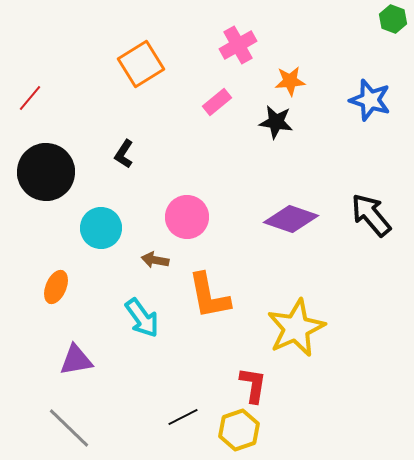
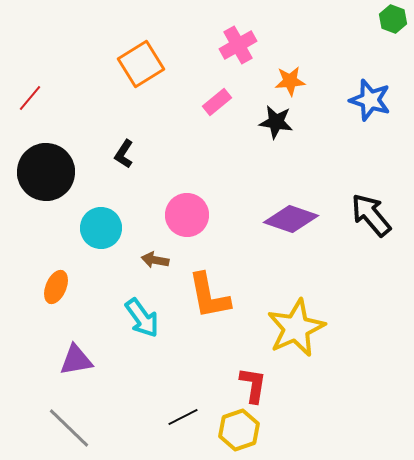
pink circle: moved 2 px up
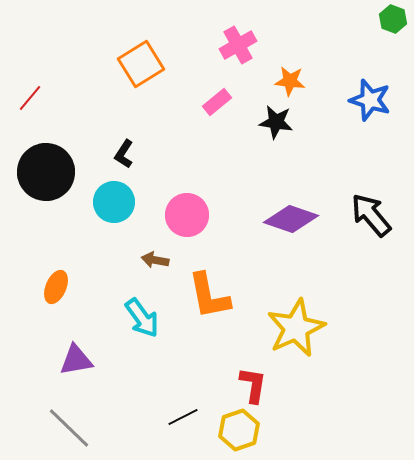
orange star: rotated 12 degrees clockwise
cyan circle: moved 13 px right, 26 px up
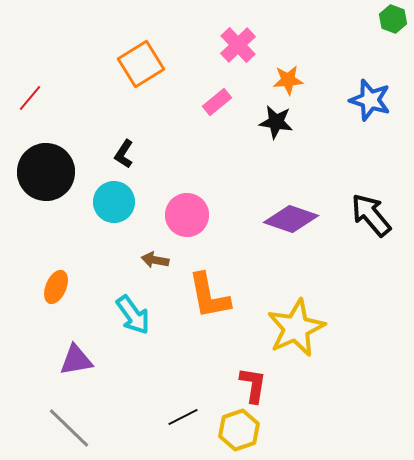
pink cross: rotated 15 degrees counterclockwise
orange star: moved 2 px left, 1 px up; rotated 12 degrees counterclockwise
cyan arrow: moved 9 px left, 3 px up
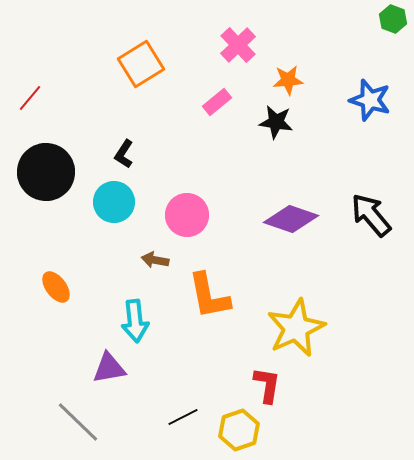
orange ellipse: rotated 60 degrees counterclockwise
cyan arrow: moved 2 px right, 6 px down; rotated 30 degrees clockwise
purple triangle: moved 33 px right, 8 px down
red L-shape: moved 14 px right
gray line: moved 9 px right, 6 px up
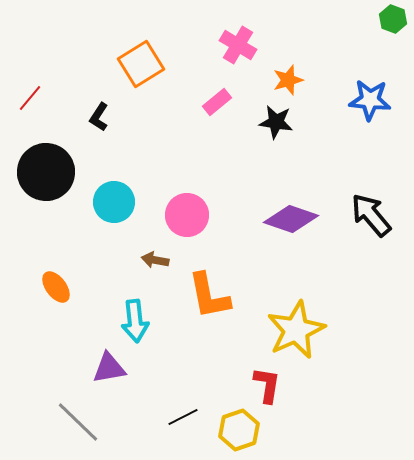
pink cross: rotated 15 degrees counterclockwise
orange star: rotated 12 degrees counterclockwise
blue star: rotated 12 degrees counterclockwise
black L-shape: moved 25 px left, 37 px up
yellow star: moved 2 px down
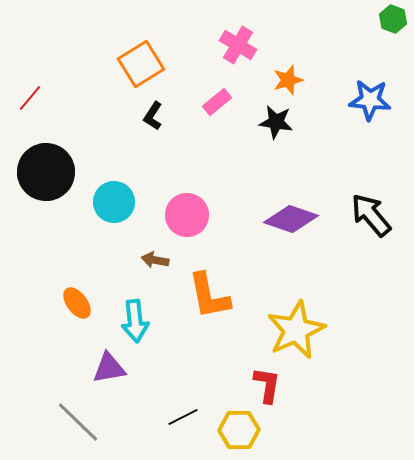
black L-shape: moved 54 px right, 1 px up
orange ellipse: moved 21 px right, 16 px down
yellow hexagon: rotated 18 degrees clockwise
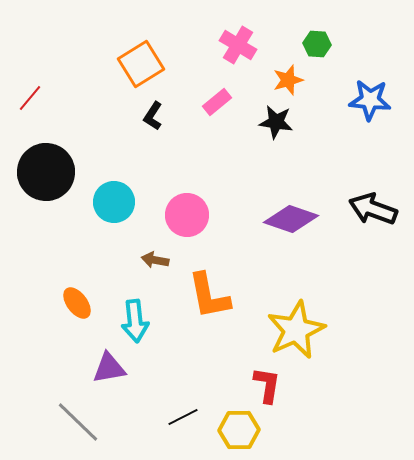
green hexagon: moved 76 px left, 25 px down; rotated 16 degrees counterclockwise
black arrow: moved 2 px right, 6 px up; rotated 30 degrees counterclockwise
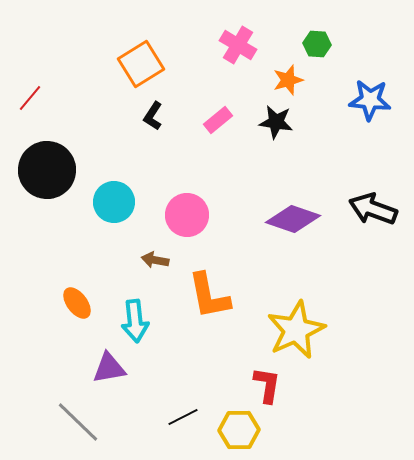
pink rectangle: moved 1 px right, 18 px down
black circle: moved 1 px right, 2 px up
purple diamond: moved 2 px right
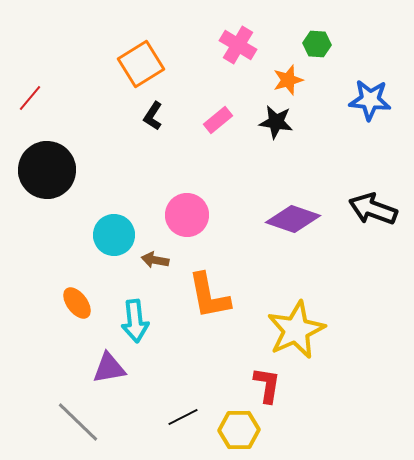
cyan circle: moved 33 px down
